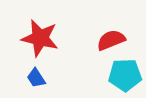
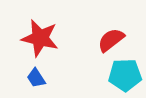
red semicircle: rotated 16 degrees counterclockwise
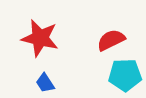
red semicircle: rotated 12 degrees clockwise
blue trapezoid: moved 9 px right, 5 px down
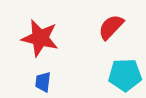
red semicircle: moved 13 px up; rotated 20 degrees counterclockwise
blue trapezoid: moved 2 px left, 1 px up; rotated 40 degrees clockwise
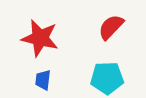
cyan pentagon: moved 18 px left, 3 px down
blue trapezoid: moved 2 px up
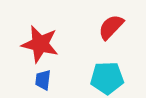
red star: moved 6 px down
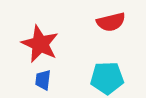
red semicircle: moved 5 px up; rotated 148 degrees counterclockwise
red star: rotated 12 degrees clockwise
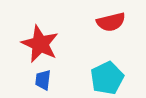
cyan pentagon: rotated 24 degrees counterclockwise
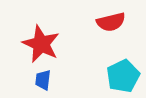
red star: moved 1 px right
cyan pentagon: moved 16 px right, 2 px up
